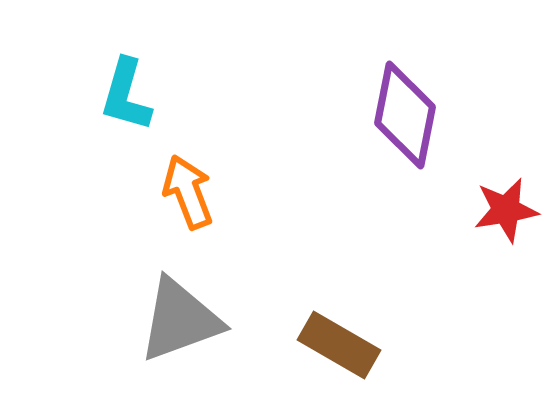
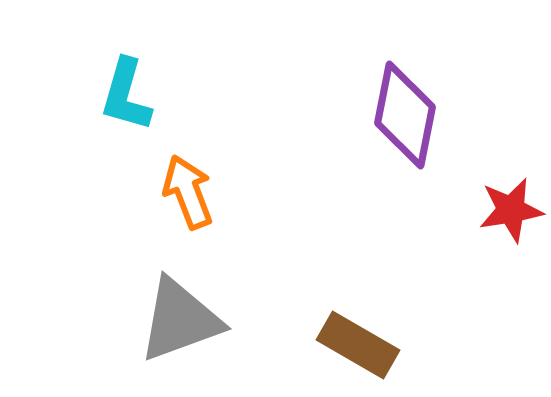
red star: moved 5 px right
brown rectangle: moved 19 px right
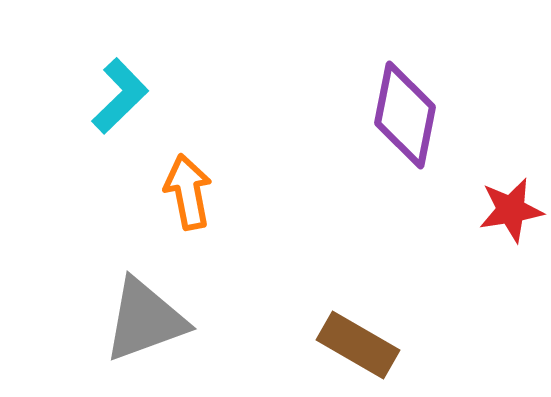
cyan L-shape: moved 6 px left, 1 px down; rotated 150 degrees counterclockwise
orange arrow: rotated 10 degrees clockwise
gray triangle: moved 35 px left
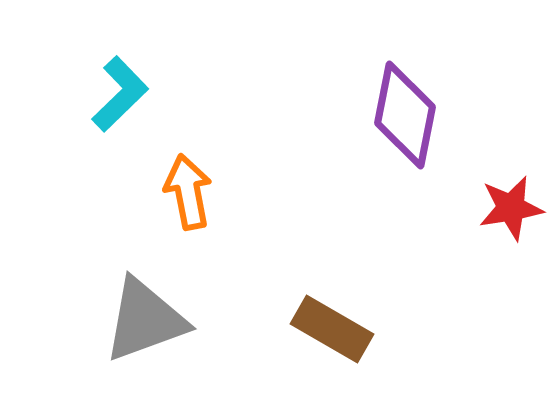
cyan L-shape: moved 2 px up
red star: moved 2 px up
brown rectangle: moved 26 px left, 16 px up
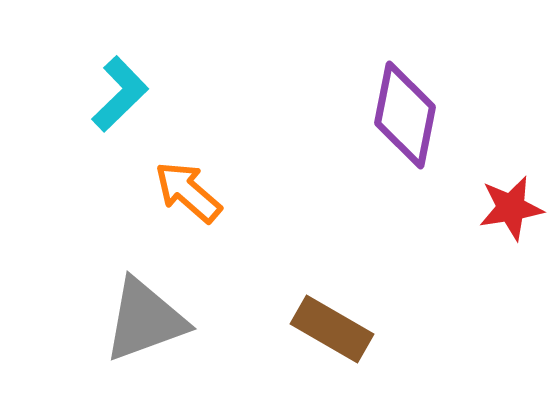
orange arrow: rotated 38 degrees counterclockwise
